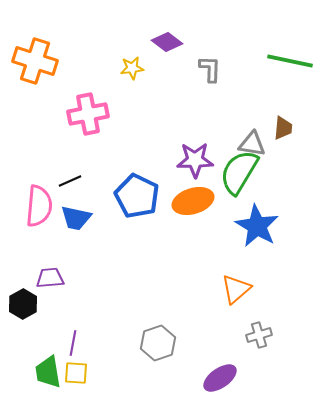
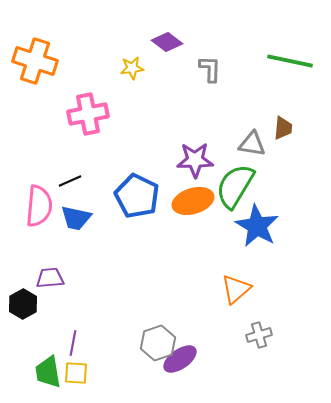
green semicircle: moved 4 px left, 14 px down
purple ellipse: moved 40 px left, 19 px up
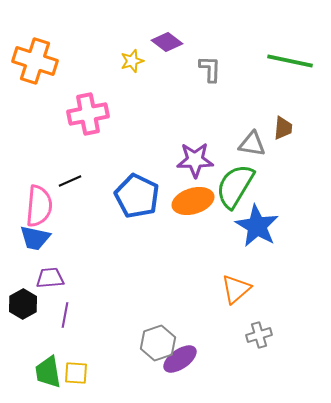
yellow star: moved 7 px up; rotated 10 degrees counterclockwise
blue trapezoid: moved 41 px left, 20 px down
purple line: moved 8 px left, 28 px up
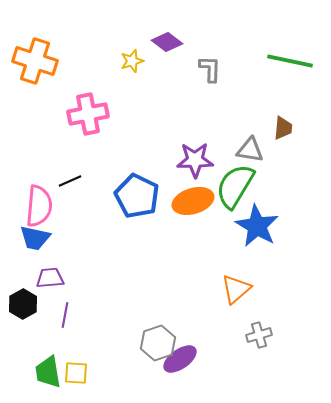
gray triangle: moved 2 px left, 6 px down
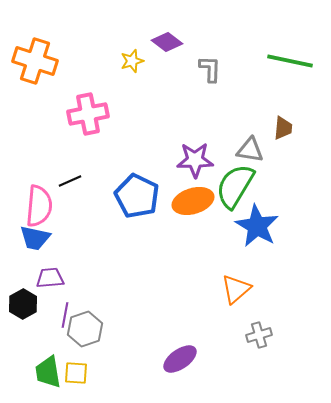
gray hexagon: moved 73 px left, 14 px up
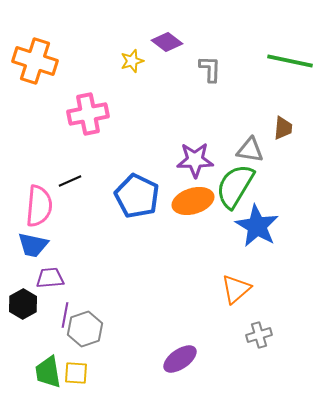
blue trapezoid: moved 2 px left, 7 px down
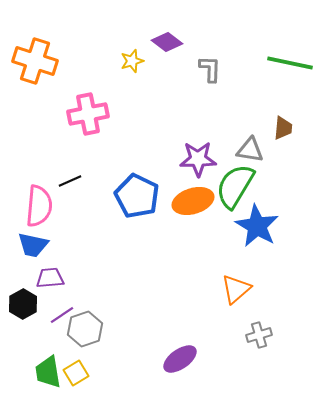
green line: moved 2 px down
purple star: moved 3 px right, 1 px up
purple line: moved 3 px left; rotated 45 degrees clockwise
yellow square: rotated 35 degrees counterclockwise
